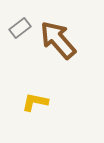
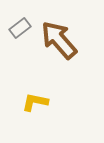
brown arrow: moved 1 px right
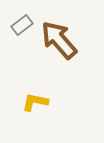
gray rectangle: moved 2 px right, 3 px up
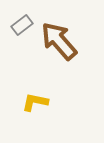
brown arrow: moved 1 px down
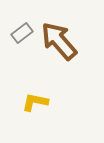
gray rectangle: moved 8 px down
